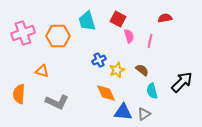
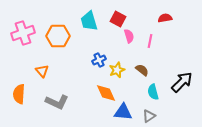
cyan trapezoid: moved 2 px right
orange triangle: rotated 32 degrees clockwise
cyan semicircle: moved 1 px right, 1 px down
gray triangle: moved 5 px right, 2 px down
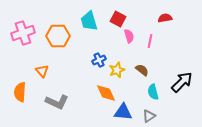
orange semicircle: moved 1 px right, 2 px up
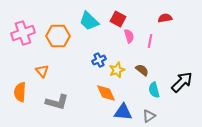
cyan trapezoid: rotated 30 degrees counterclockwise
cyan semicircle: moved 1 px right, 2 px up
gray L-shape: rotated 10 degrees counterclockwise
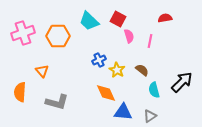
yellow star: rotated 21 degrees counterclockwise
gray triangle: moved 1 px right
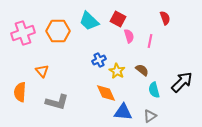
red semicircle: rotated 80 degrees clockwise
orange hexagon: moved 5 px up
yellow star: moved 1 px down
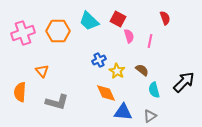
black arrow: moved 2 px right
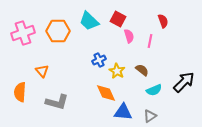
red semicircle: moved 2 px left, 3 px down
cyan semicircle: rotated 98 degrees counterclockwise
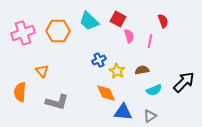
brown semicircle: rotated 48 degrees counterclockwise
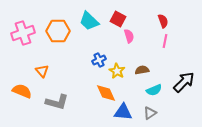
pink line: moved 15 px right
orange semicircle: moved 2 px right, 1 px up; rotated 108 degrees clockwise
gray triangle: moved 3 px up
